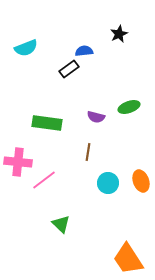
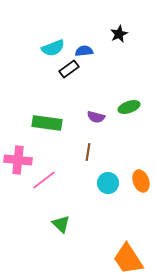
cyan semicircle: moved 27 px right
pink cross: moved 2 px up
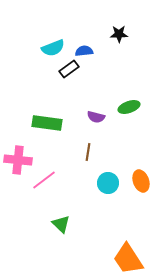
black star: rotated 24 degrees clockwise
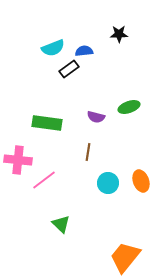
orange trapezoid: moved 3 px left, 2 px up; rotated 72 degrees clockwise
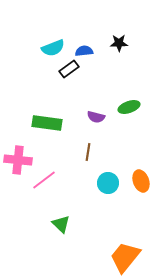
black star: moved 9 px down
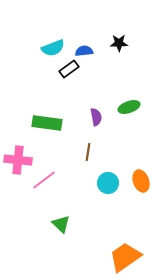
purple semicircle: rotated 114 degrees counterclockwise
orange trapezoid: rotated 16 degrees clockwise
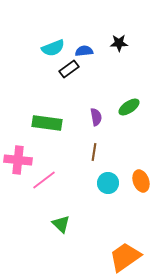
green ellipse: rotated 15 degrees counterclockwise
brown line: moved 6 px right
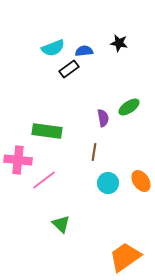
black star: rotated 12 degrees clockwise
purple semicircle: moved 7 px right, 1 px down
green rectangle: moved 8 px down
orange ellipse: rotated 15 degrees counterclockwise
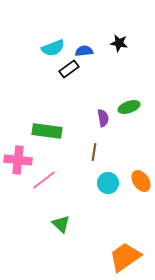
green ellipse: rotated 15 degrees clockwise
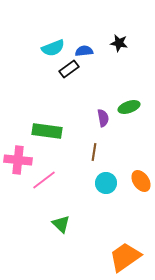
cyan circle: moved 2 px left
